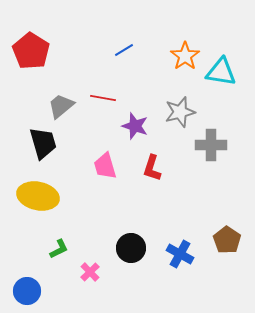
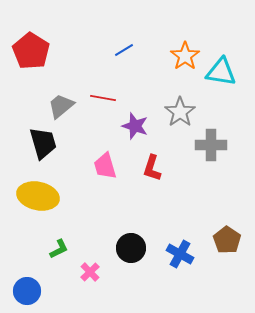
gray star: rotated 20 degrees counterclockwise
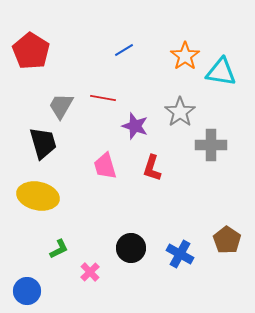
gray trapezoid: rotated 20 degrees counterclockwise
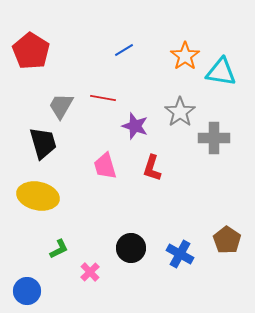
gray cross: moved 3 px right, 7 px up
